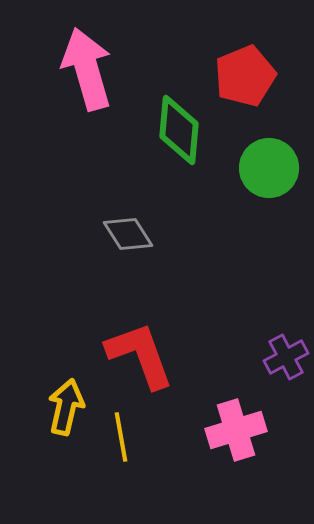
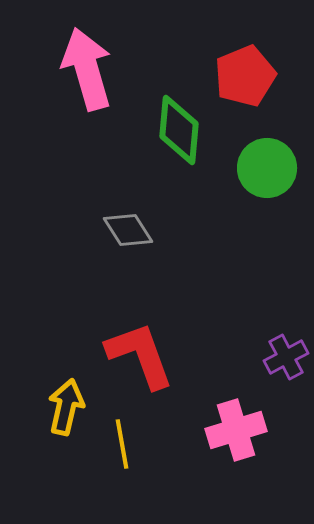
green circle: moved 2 px left
gray diamond: moved 4 px up
yellow line: moved 1 px right, 7 px down
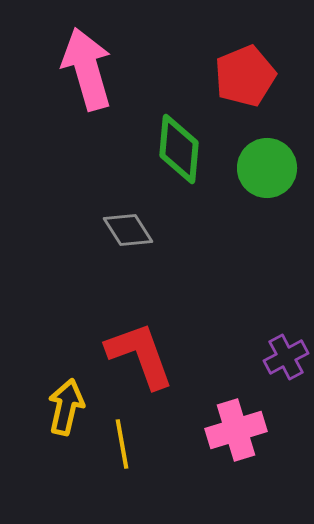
green diamond: moved 19 px down
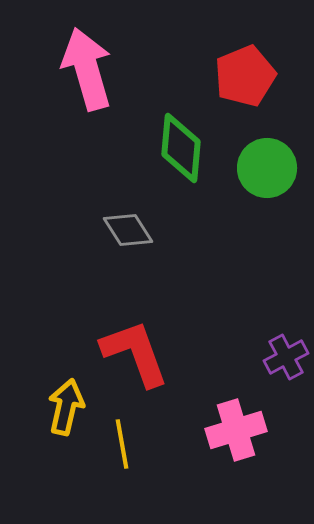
green diamond: moved 2 px right, 1 px up
red L-shape: moved 5 px left, 2 px up
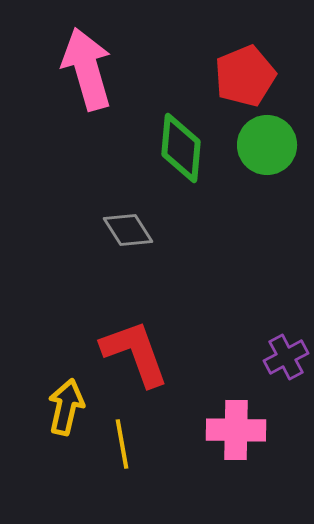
green circle: moved 23 px up
pink cross: rotated 18 degrees clockwise
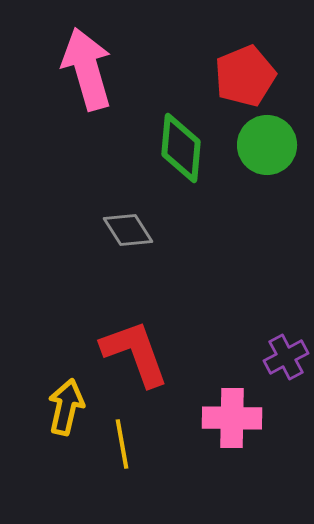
pink cross: moved 4 px left, 12 px up
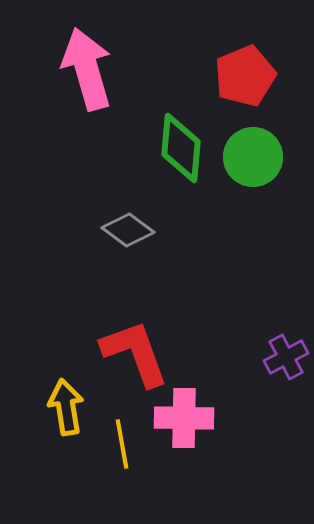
green circle: moved 14 px left, 12 px down
gray diamond: rotated 21 degrees counterclockwise
yellow arrow: rotated 22 degrees counterclockwise
pink cross: moved 48 px left
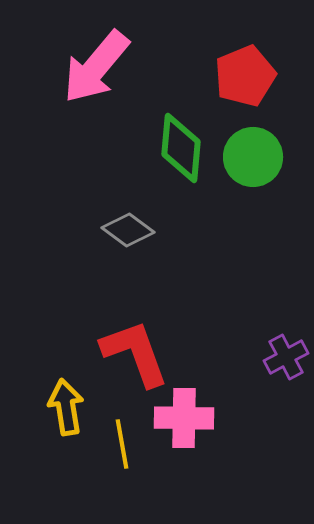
pink arrow: moved 9 px right, 2 px up; rotated 124 degrees counterclockwise
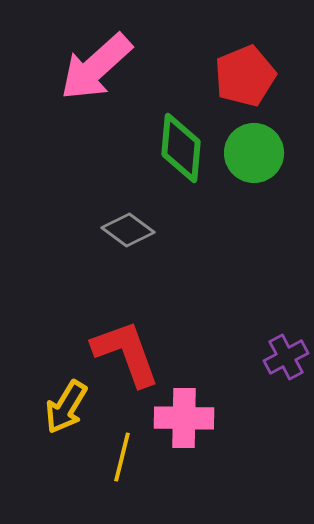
pink arrow: rotated 8 degrees clockwise
green circle: moved 1 px right, 4 px up
red L-shape: moved 9 px left
yellow arrow: rotated 140 degrees counterclockwise
yellow line: moved 13 px down; rotated 24 degrees clockwise
